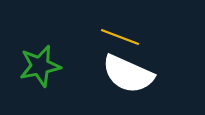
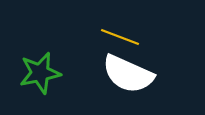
green star: moved 7 px down
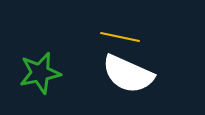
yellow line: rotated 9 degrees counterclockwise
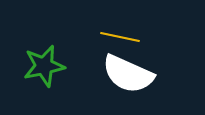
green star: moved 4 px right, 7 px up
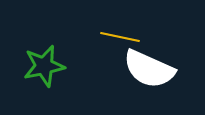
white semicircle: moved 21 px right, 5 px up
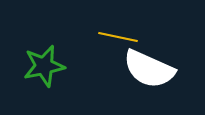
yellow line: moved 2 px left
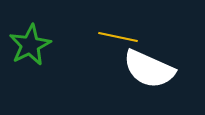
green star: moved 14 px left, 21 px up; rotated 15 degrees counterclockwise
